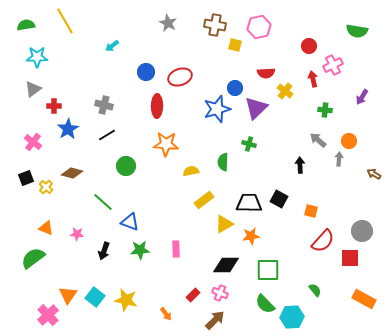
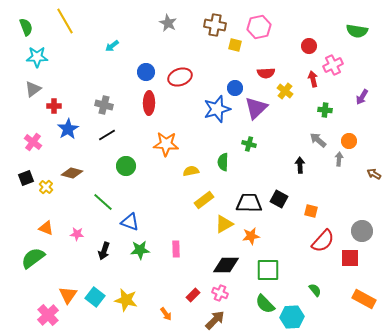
green semicircle at (26, 25): moved 2 px down; rotated 78 degrees clockwise
red ellipse at (157, 106): moved 8 px left, 3 px up
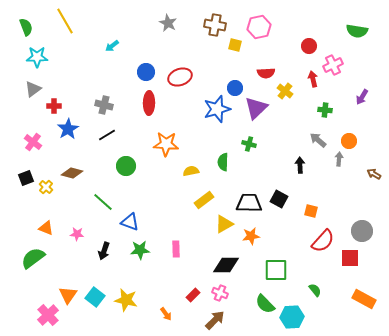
green square at (268, 270): moved 8 px right
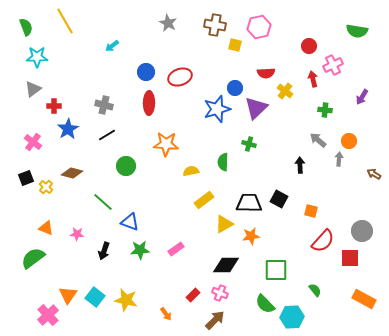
pink rectangle at (176, 249): rotated 56 degrees clockwise
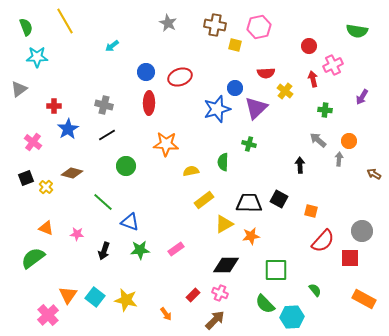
gray triangle at (33, 89): moved 14 px left
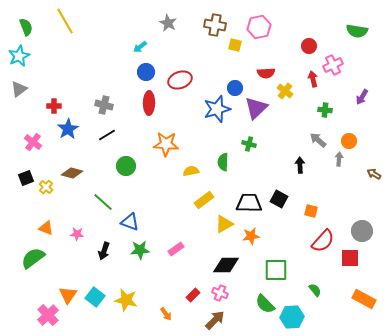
cyan arrow at (112, 46): moved 28 px right, 1 px down
cyan star at (37, 57): moved 18 px left, 1 px up; rotated 25 degrees counterclockwise
red ellipse at (180, 77): moved 3 px down
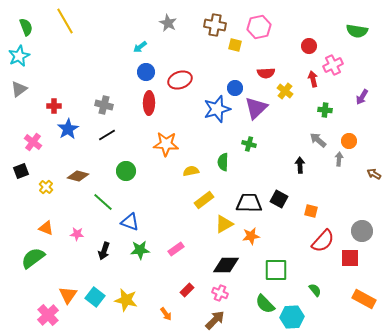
green circle at (126, 166): moved 5 px down
brown diamond at (72, 173): moved 6 px right, 3 px down
black square at (26, 178): moved 5 px left, 7 px up
red rectangle at (193, 295): moved 6 px left, 5 px up
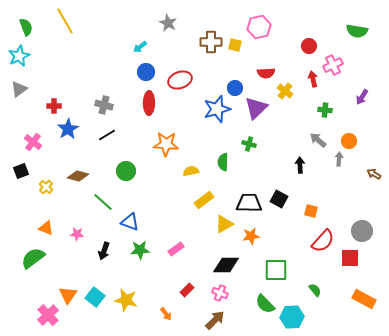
brown cross at (215, 25): moved 4 px left, 17 px down; rotated 10 degrees counterclockwise
